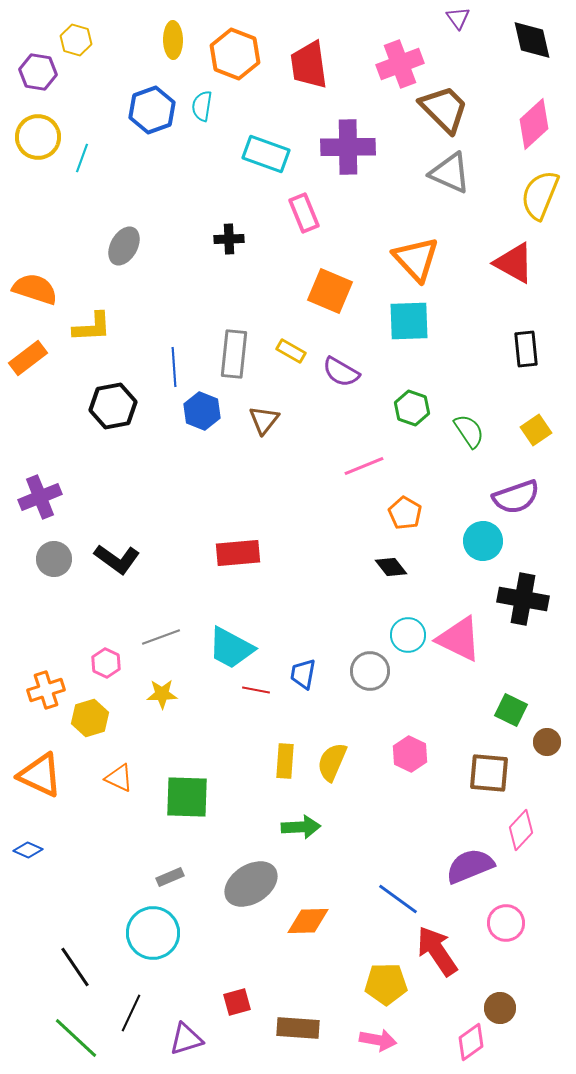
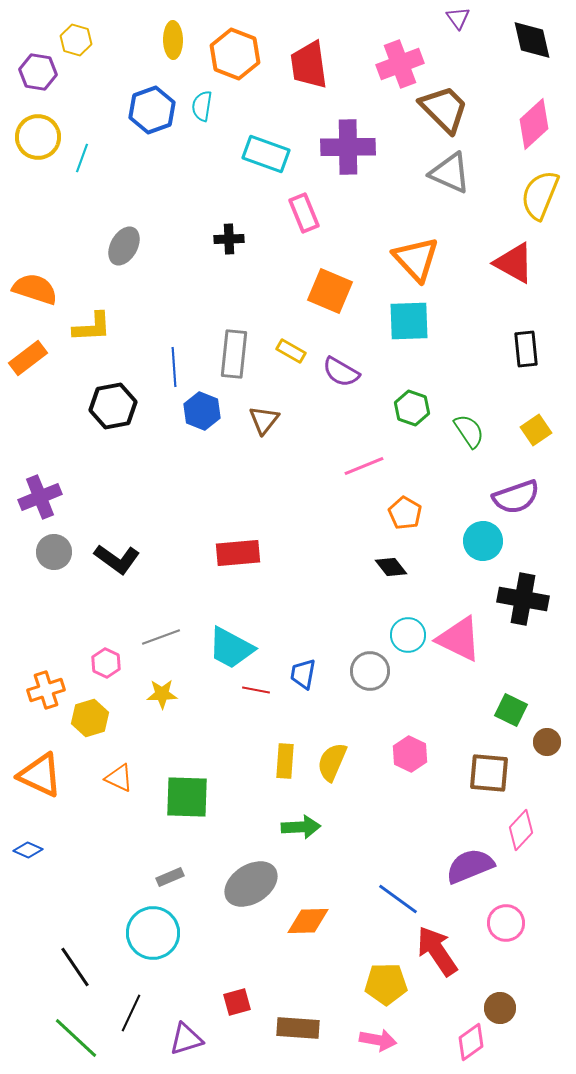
gray circle at (54, 559): moved 7 px up
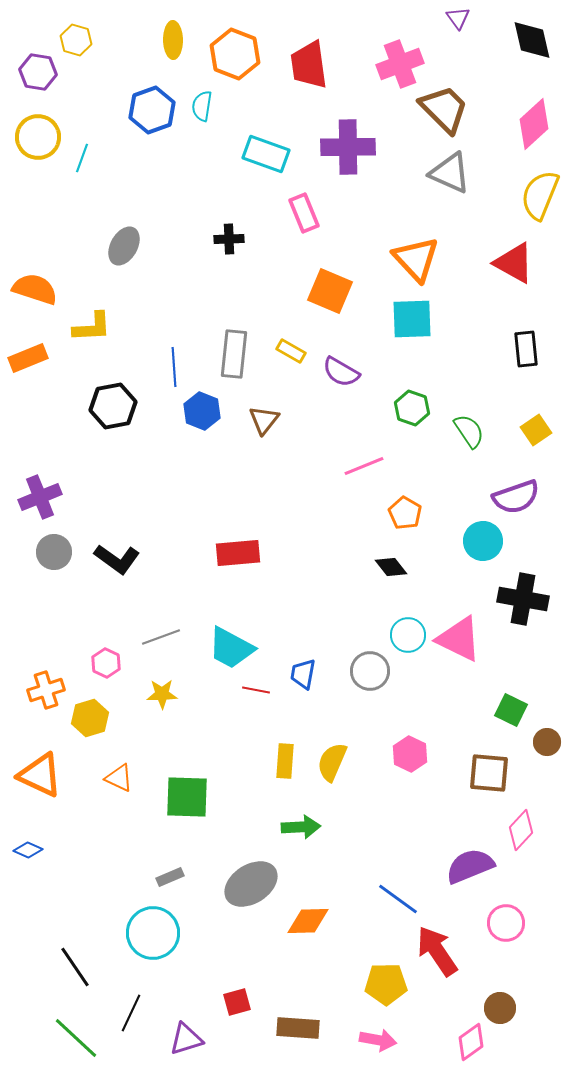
cyan square at (409, 321): moved 3 px right, 2 px up
orange rectangle at (28, 358): rotated 15 degrees clockwise
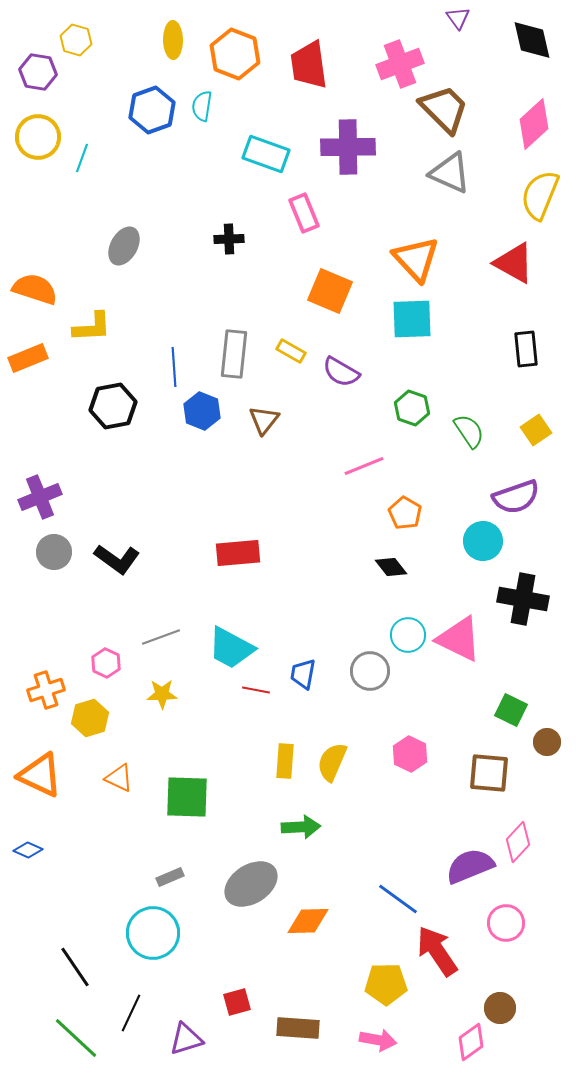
pink diamond at (521, 830): moved 3 px left, 12 px down
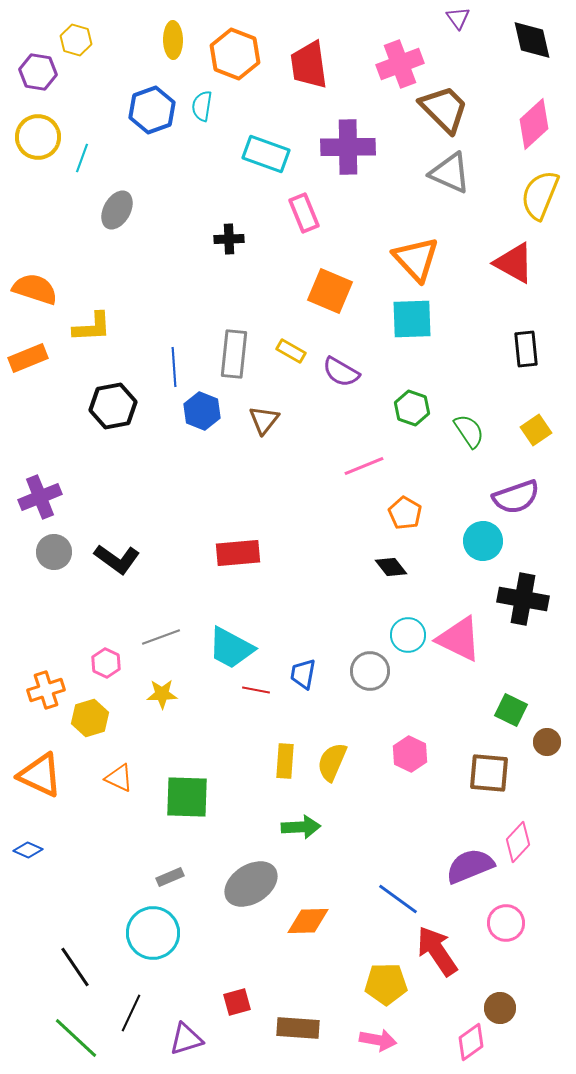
gray ellipse at (124, 246): moved 7 px left, 36 px up
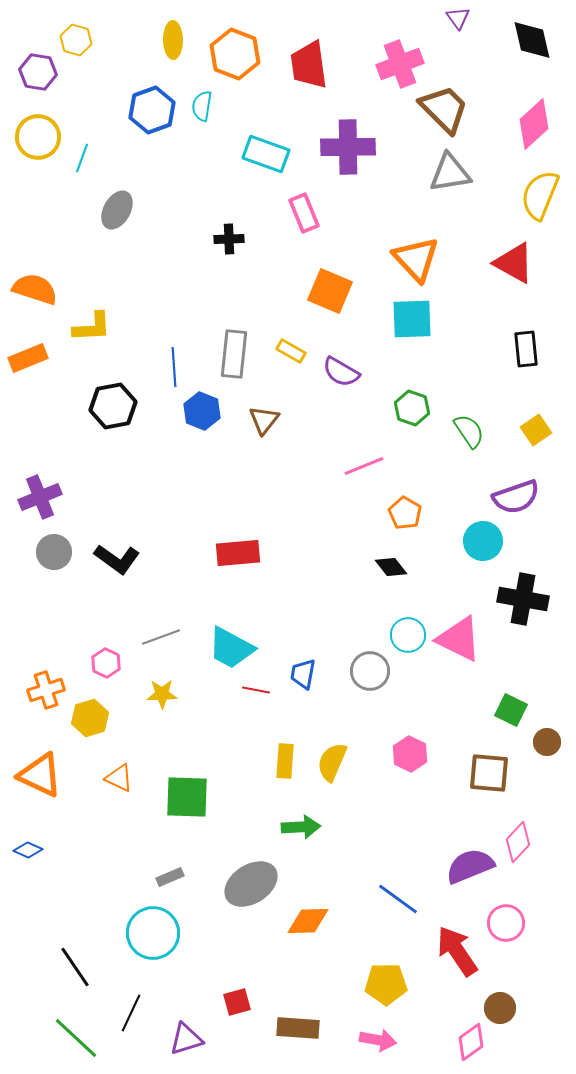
gray triangle at (450, 173): rotated 33 degrees counterclockwise
red arrow at (437, 951): moved 20 px right
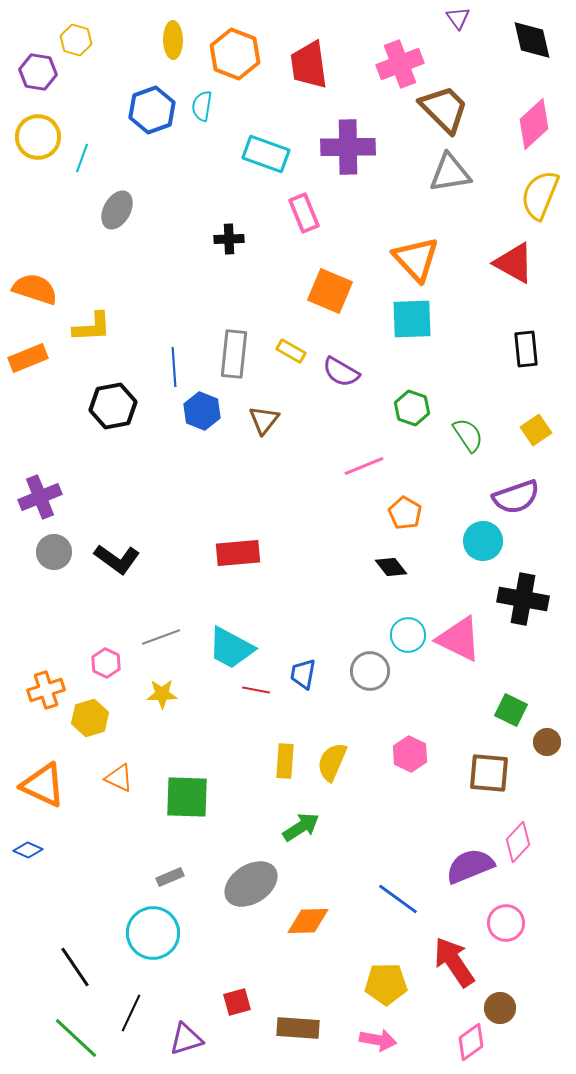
green semicircle at (469, 431): moved 1 px left, 4 px down
orange triangle at (40, 775): moved 3 px right, 10 px down
green arrow at (301, 827): rotated 30 degrees counterclockwise
red arrow at (457, 951): moved 3 px left, 11 px down
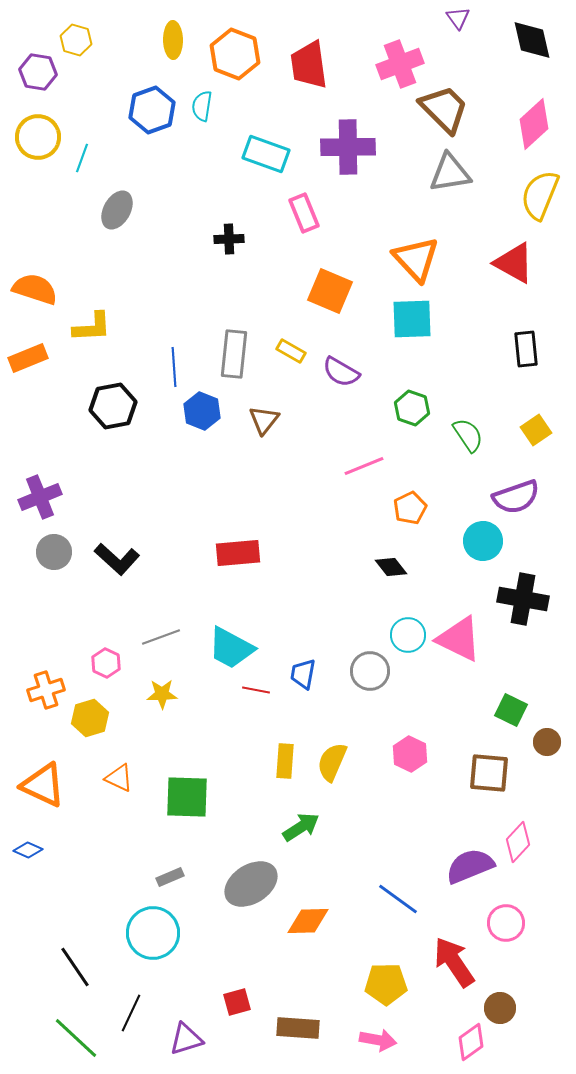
orange pentagon at (405, 513): moved 5 px right, 5 px up; rotated 16 degrees clockwise
black L-shape at (117, 559): rotated 6 degrees clockwise
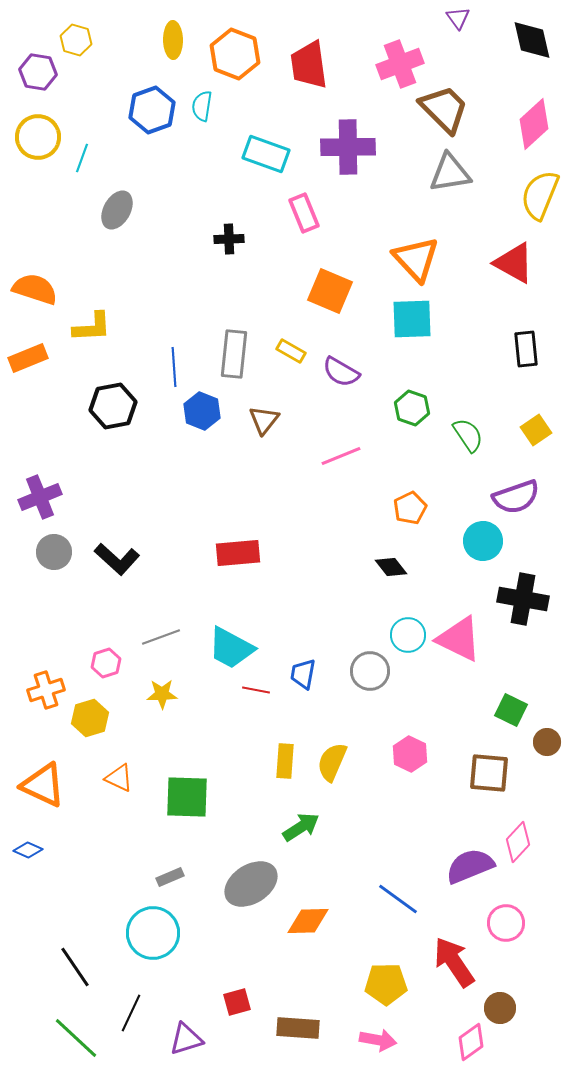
pink line at (364, 466): moved 23 px left, 10 px up
pink hexagon at (106, 663): rotated 16 degrees clockwise
